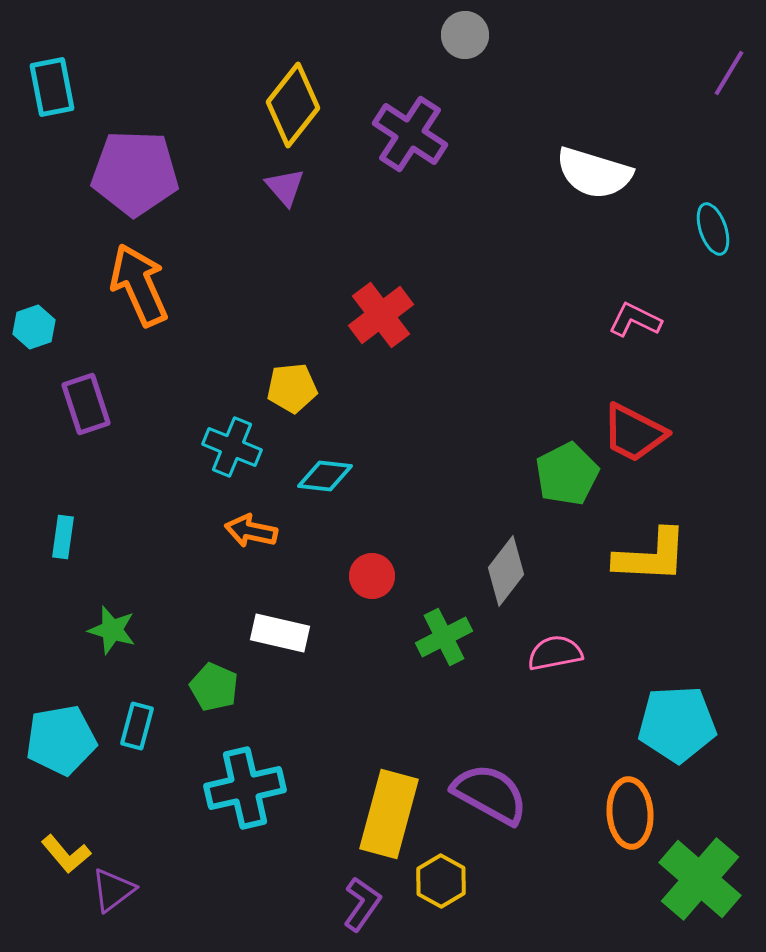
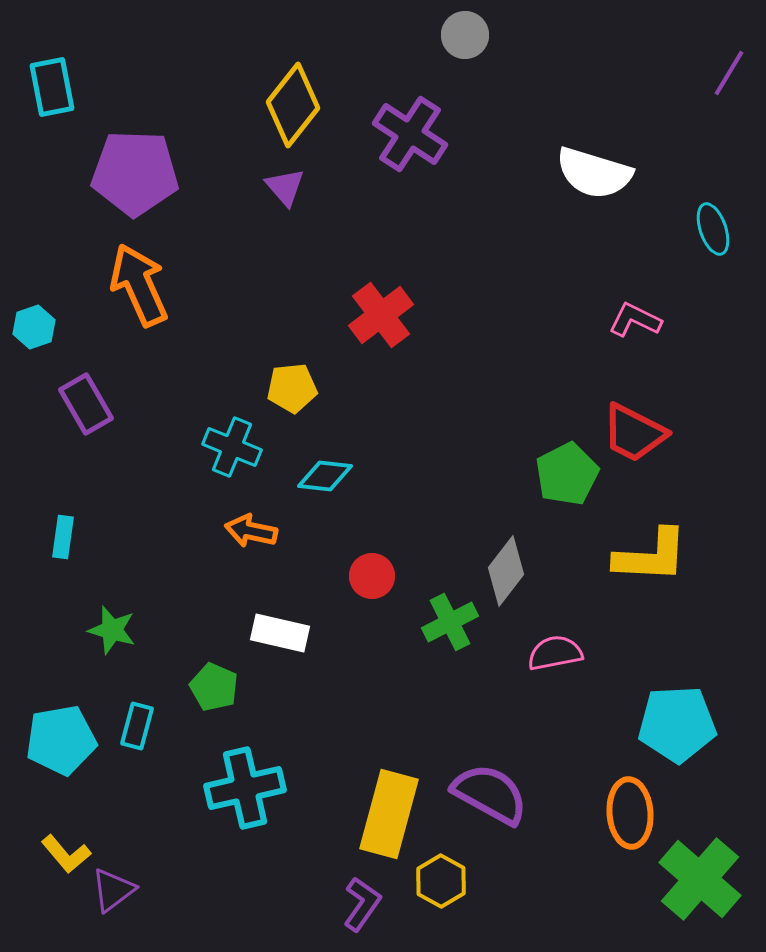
purple rectangle at (86, 404): rotated 12 degrees counterclockwise
green cross at (444, 637): moved 6 px right, 15 px up
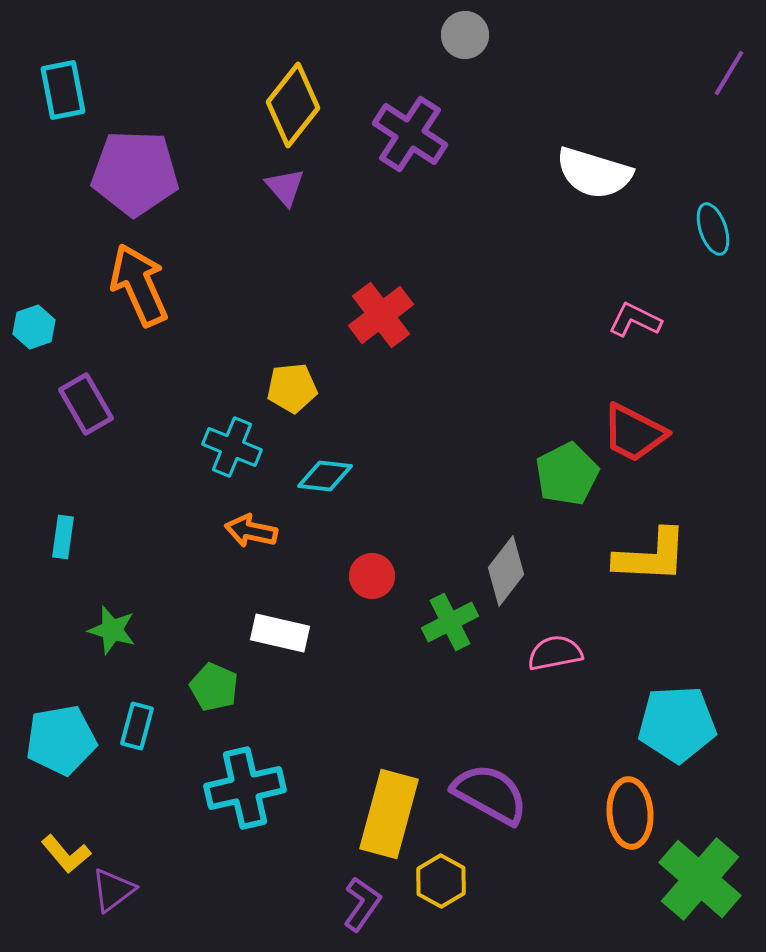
cyan rectangle at (52, 87): moved 11 px right, 3 px down
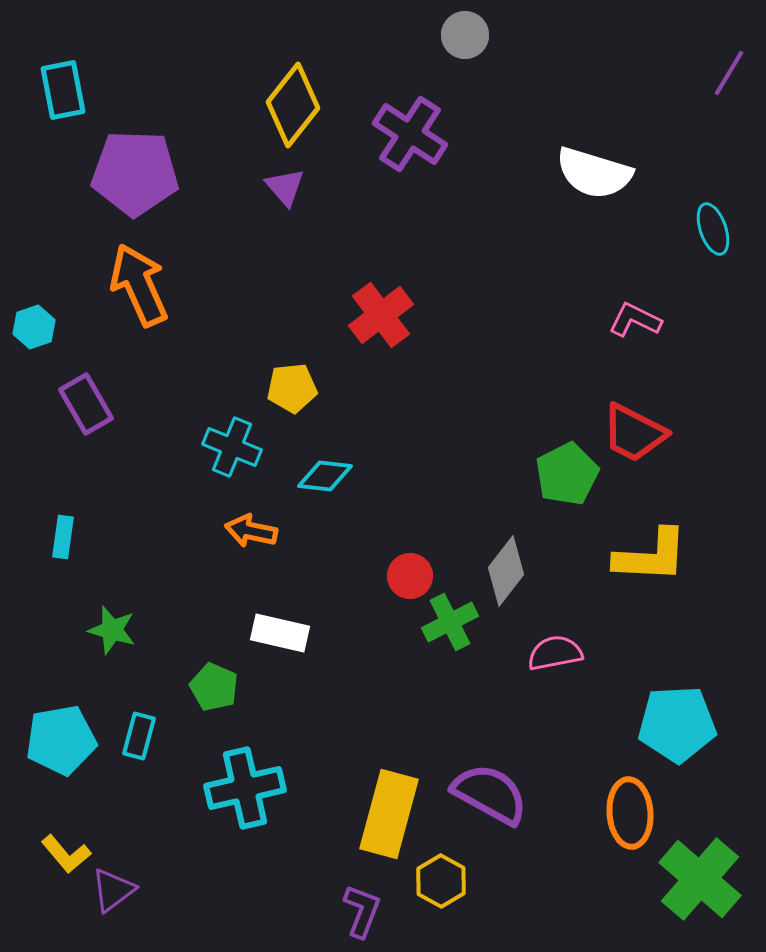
red circle at (372, 576): moved 38 px right
cyan rectangle at (137, 726): moved 2 px right, 10 px down
purple L-shape at (362, 904): moved 7 px down; rotated 14 degrees counterclockwise
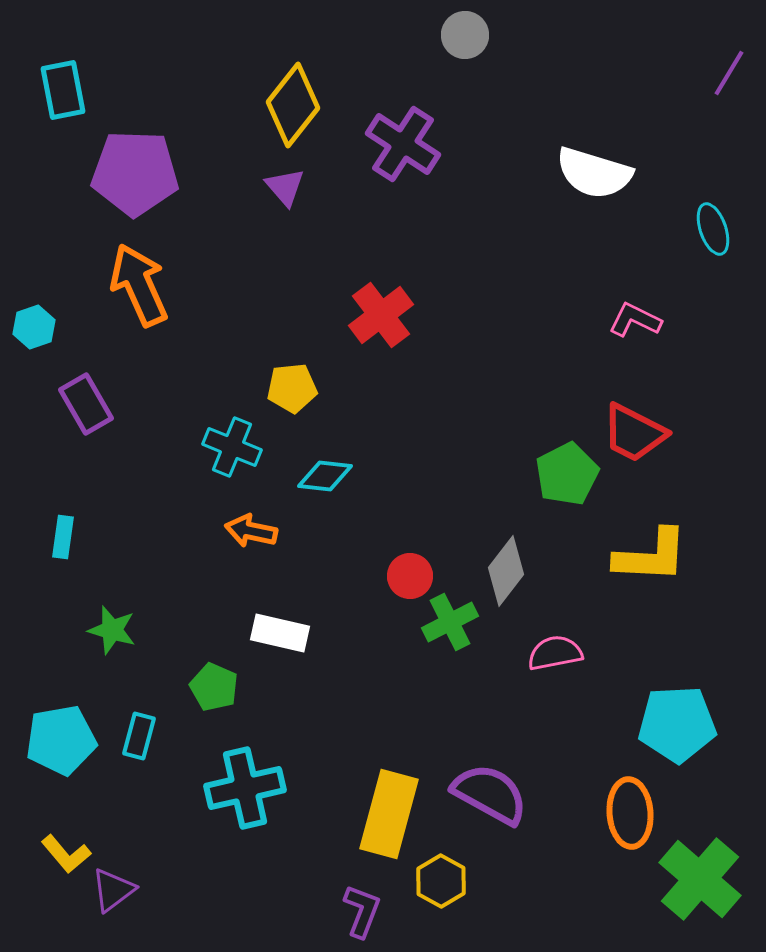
purple cross at (410, 134): moved 7 px left, 10 px down
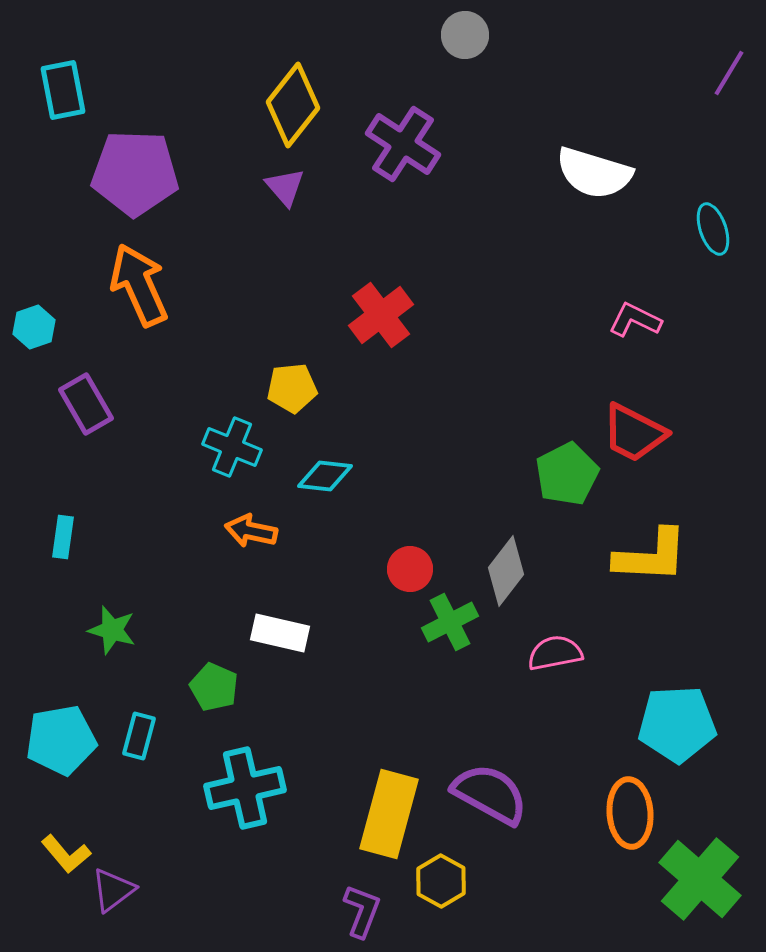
red circle at (410, 576): moved 7 px up
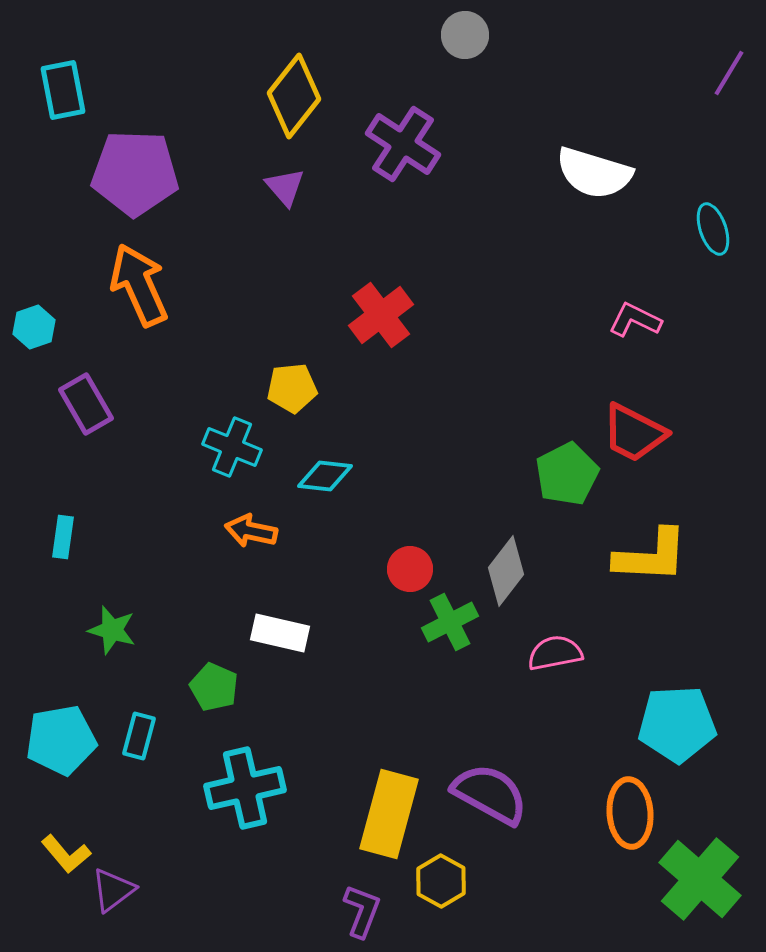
yellow diamond at (293, 105): moved 1 px right, 9 px up
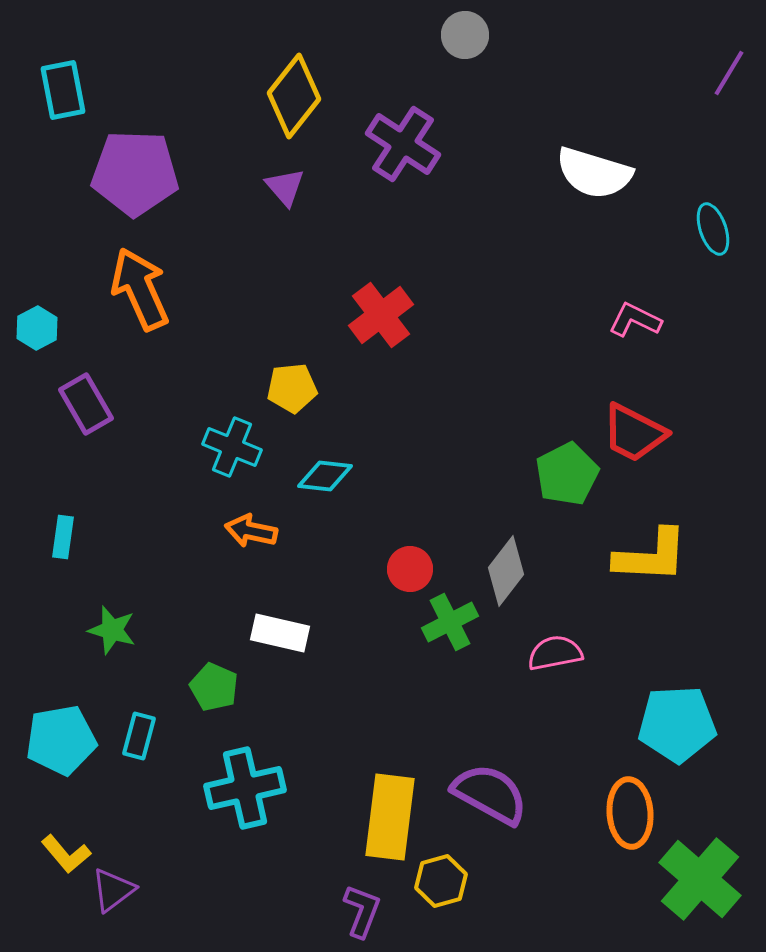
orange arrow at (139, 285): moved 1 px right, 4 px down
cyan hexagon at (34, 327): moved 3 px right, 1 px down; rotated 9 degrees counterclockwise
yellow rectangle at (389, 814): moved 1 px right, 3 px down; rotated 8 degrees counterclockwise
yellow hexagon at (441, 881): rotated 15 degrees clockwise
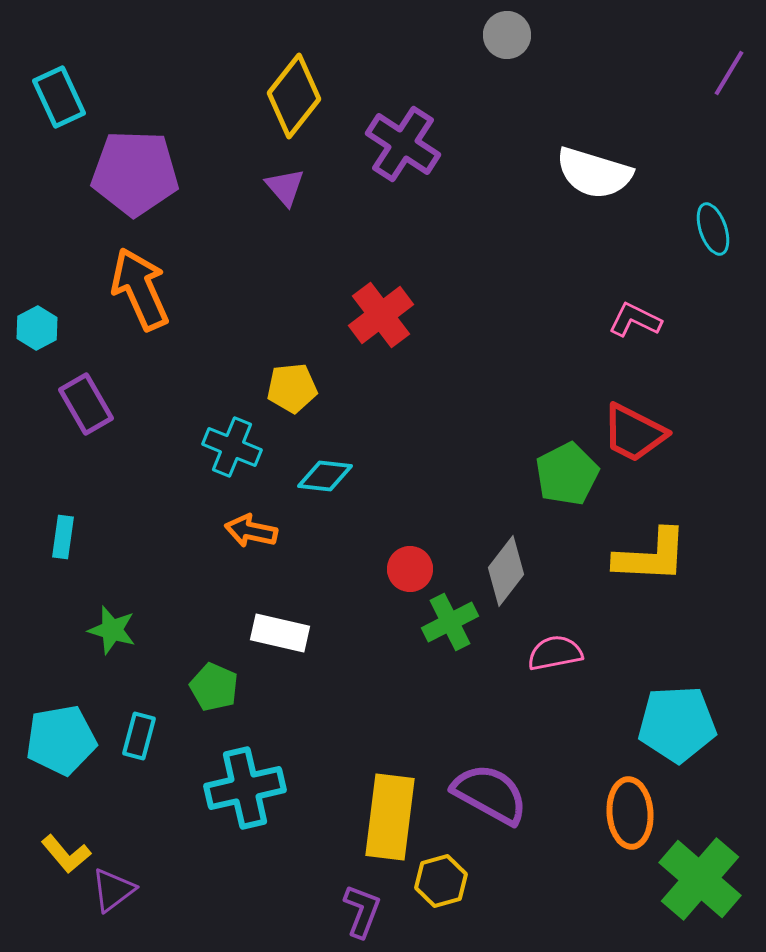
gray circle at (465, 35): moved 42 px right
cyan rectangle at (63, 90): moved 4 px left, 7 px down; rotated 14 degrees counterclockwise
